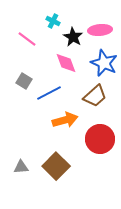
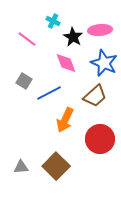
orange arrow: rotated 130 degrees clockwise
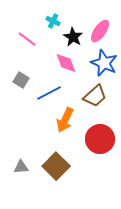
pink ellipse: moved 1 px down; rotated 50 degrees counterclockwise
gray square: moved 3 px left, 1 px up
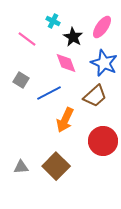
pink ellipse: moved 2 px right, 4 px up
red circle: moved 3 px right, 2 px down
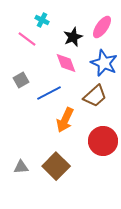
cyan cross: moved 11 px left, 1 px up
black star: rotated 18 degrees clockwise
gray square: rotated 28 degrees clockwise
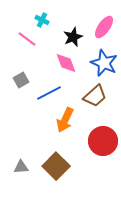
pink ellipse: moved 2 px right
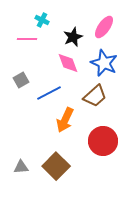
pink line: rotated 36 degrees counterclockwise
pink diamond: moved 2 px right
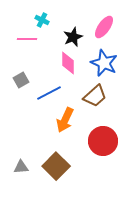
pink diamond: rotated 20 degrees clockwise
